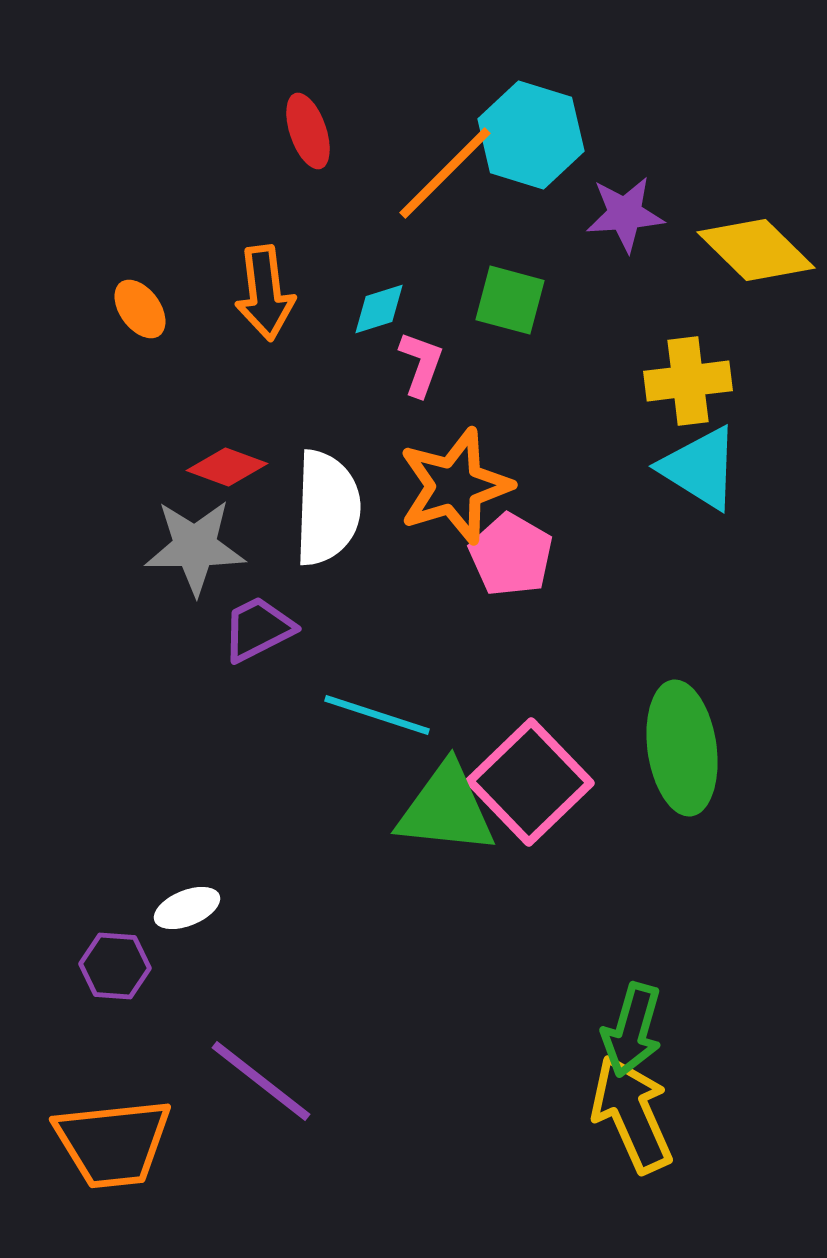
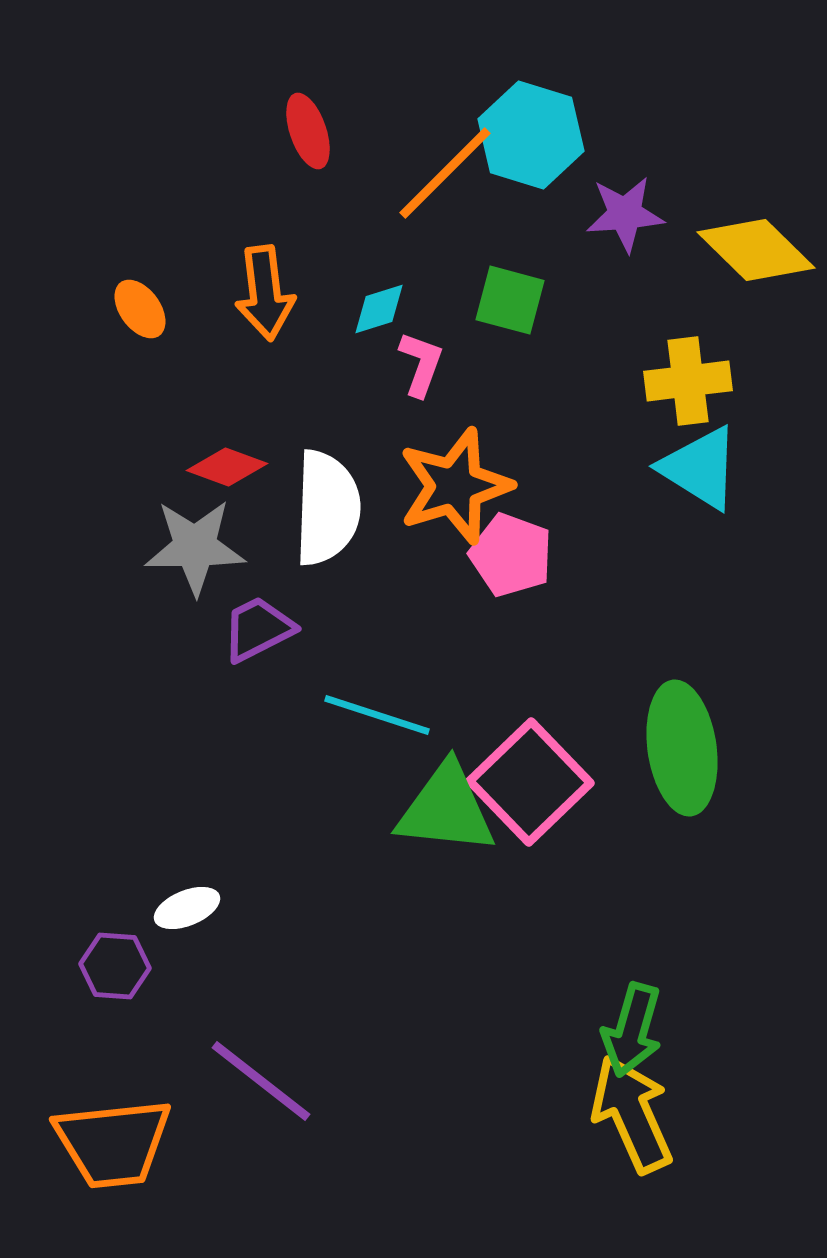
pink pentagon: rotated 10 degrees counterclockwise
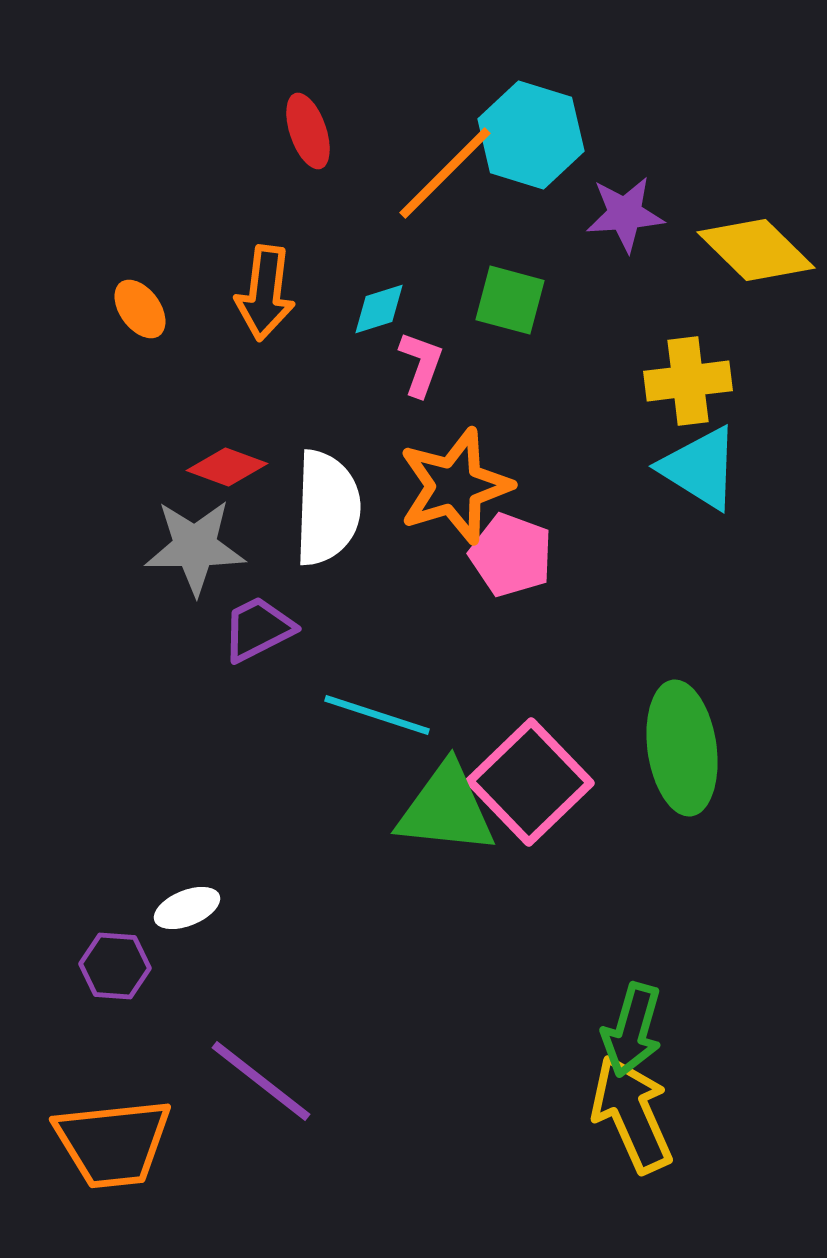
orange arrow: rotated 14 degrees clockwise
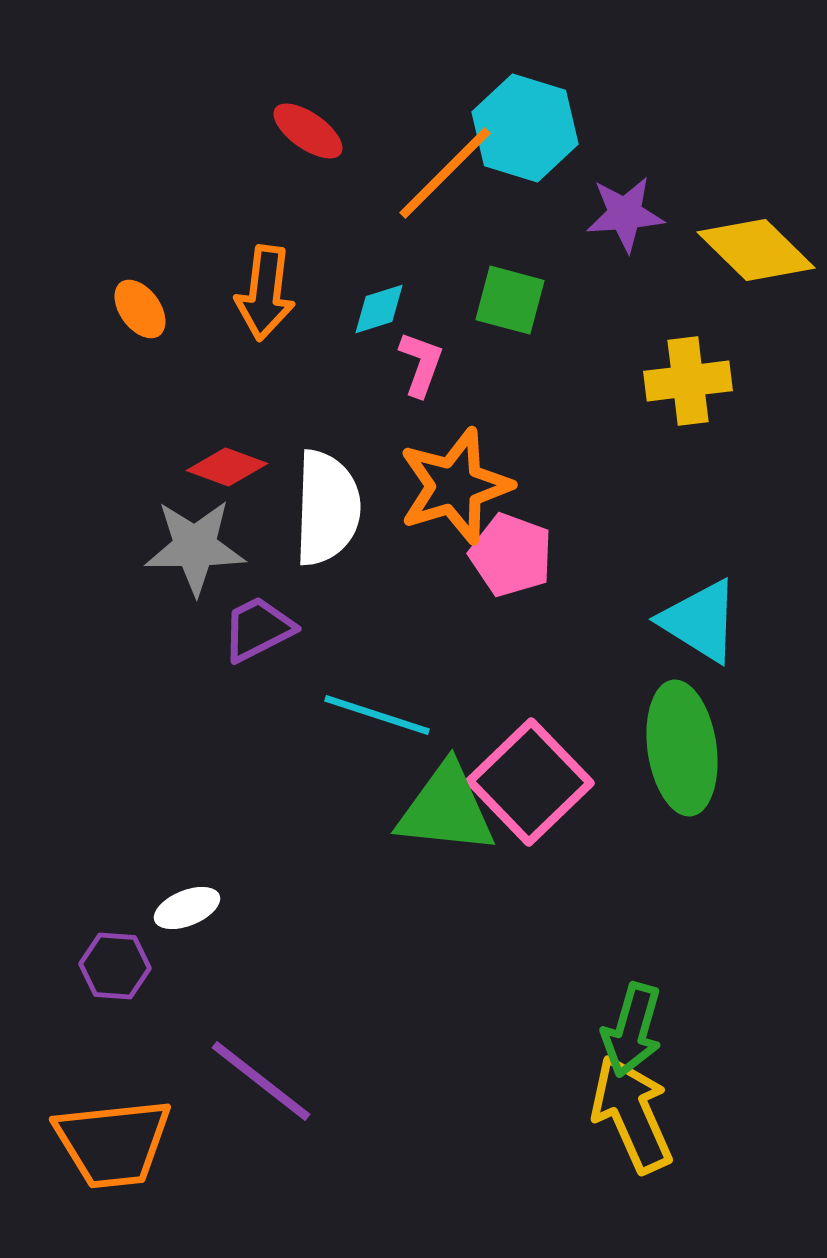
red ellipse: rotated 36 degrees counterclockwise
cyan hexagon: moved 6 px left, 7 px up
cyan triangle: moved 153 px down
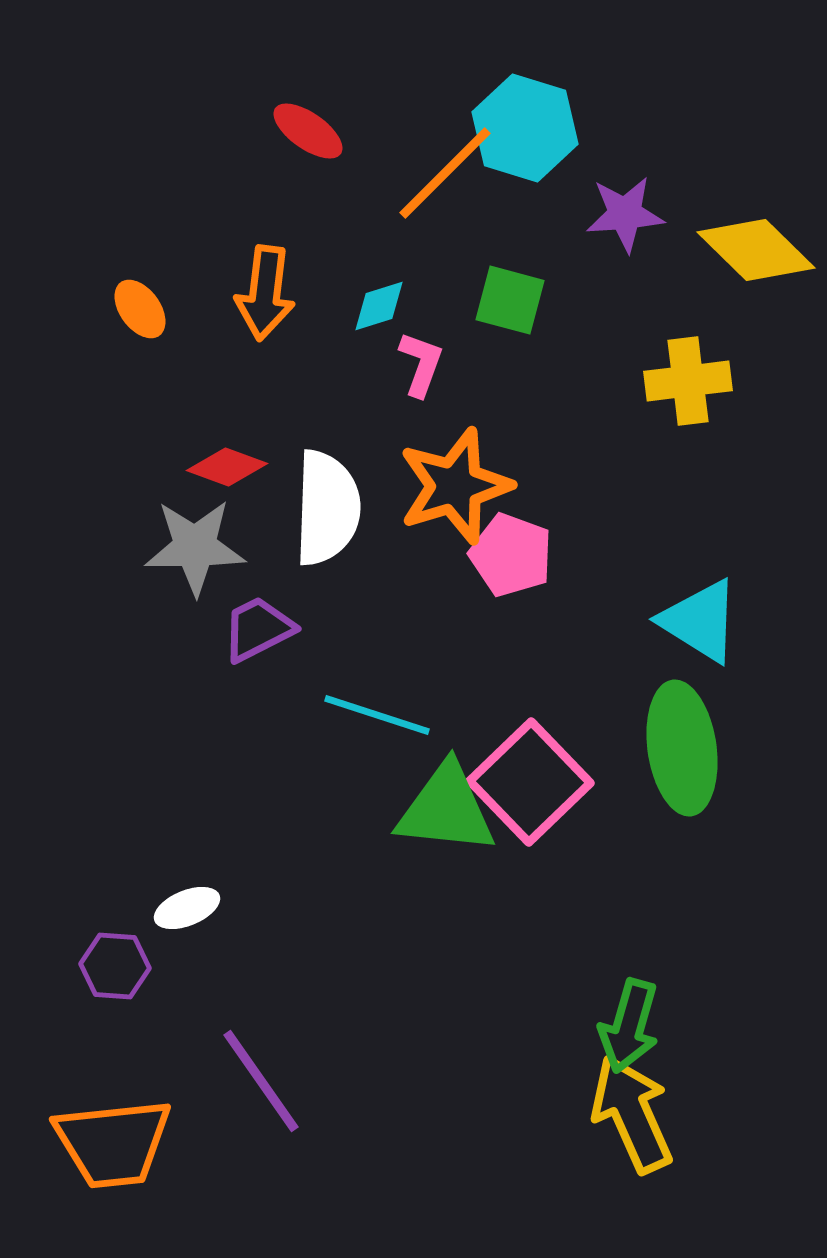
cyan diamond: moved 3 px up
green arrow: moved 3 px left, 4 px up
purple line: rotated 17 degrees clockwise
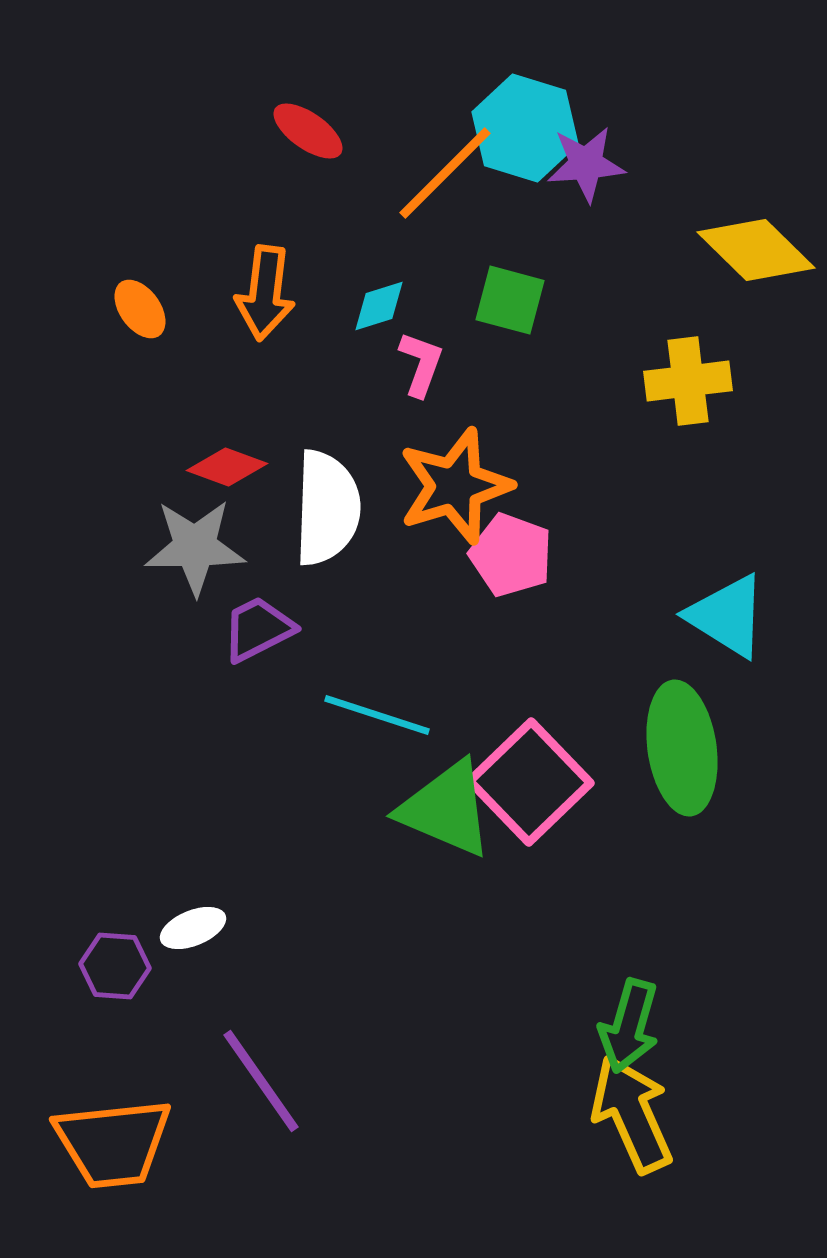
purple star: moved 39 px left, 50 px up
cyan triangle: moved 27 px right, 5 px up
green triangle: rotated 17 degrees clockwise
white ellipse: moved 6 px right, 20 px down
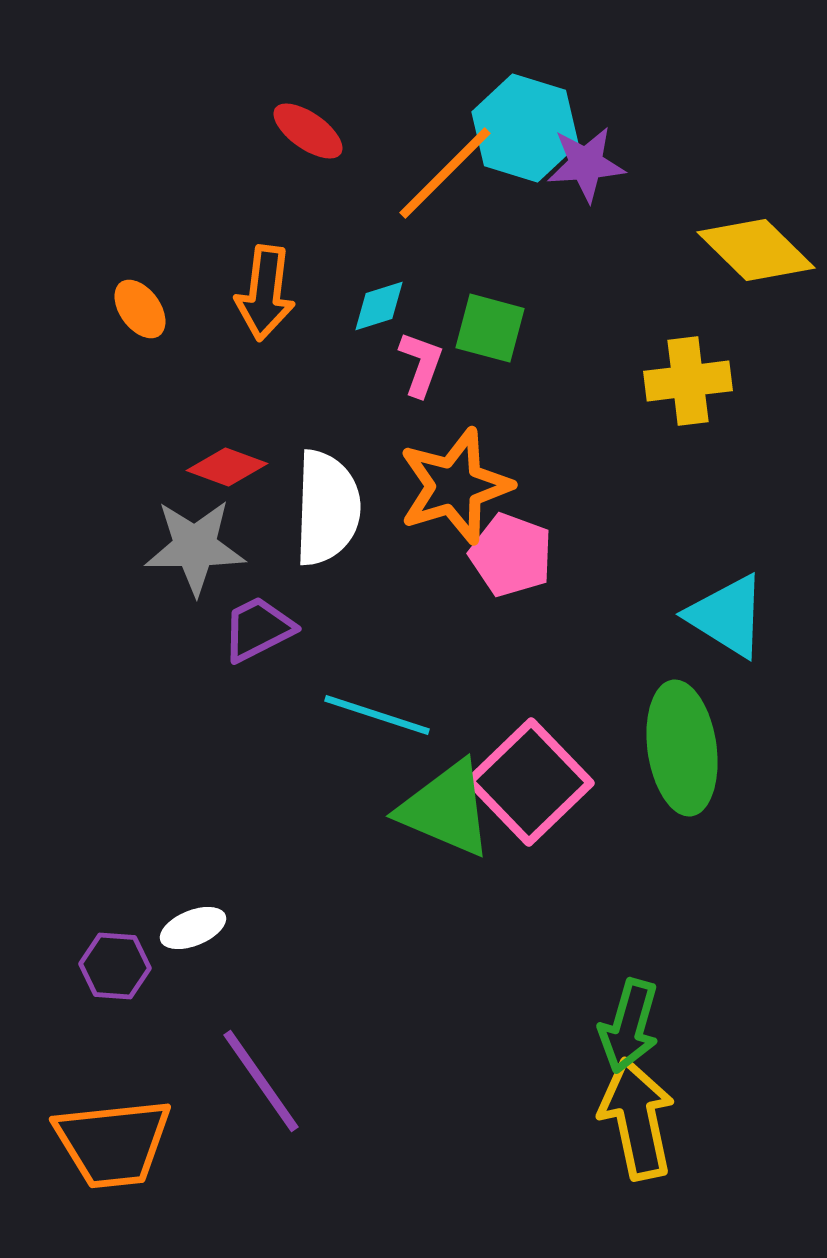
green square: moved 20 px left, 28 px down
yellow arrow: moved 5 px right, 5 px down; rotated 12 degrees clockwise
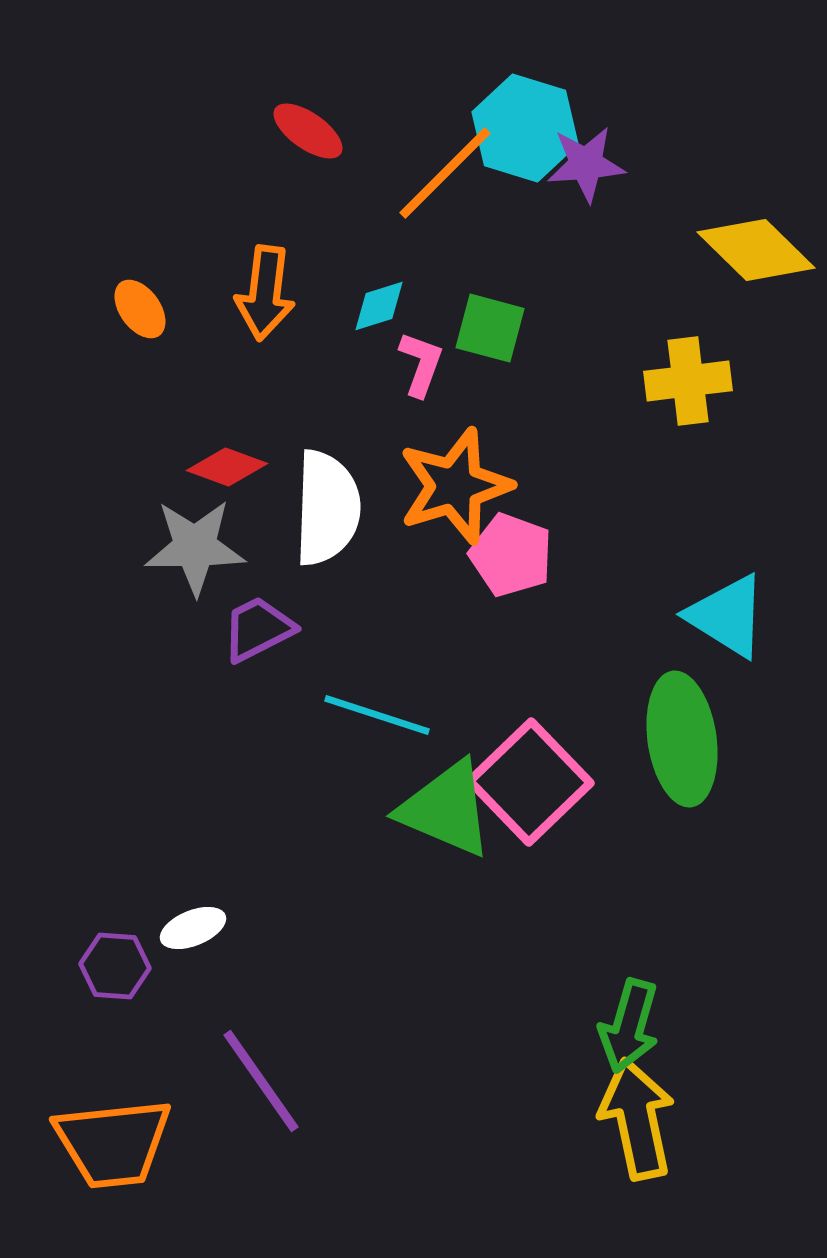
green ellipse: moved 9 px up
